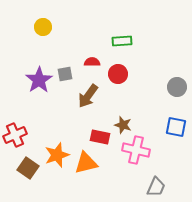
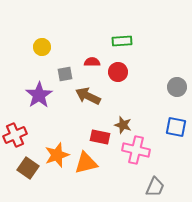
yellow circle: moved 1 px left, 20 px down
red circle: moved 2 px up
purple star: moved 15 px down
brown arrow: rotated 80 degrees clockwise
gray trapezoid: moved 1 px left
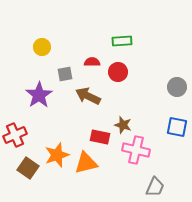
blue square: moved 1 px right
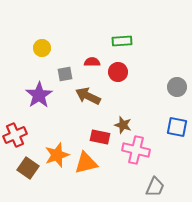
yellow circle: moved 1 px down
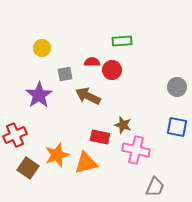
red circle: moved 6 px left, 2 px up
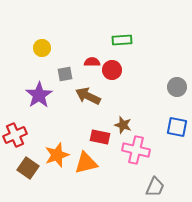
green rectangle: moved 1 px up
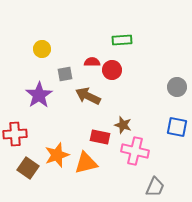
yellow circle: moved 1 px down
red cross: moved 1 px up; rotated 20 degrees clockwise
pink cross: moved 1 px left, 1 px down
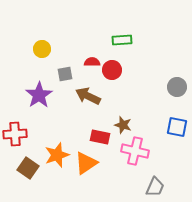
orange triangle: rotated 20 degrees counterclockwise
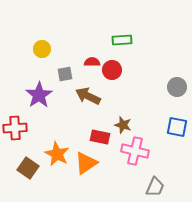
red cross: moved 6 px up
orange star: moved 1 px up; rotated 25 degrees counterclockwise
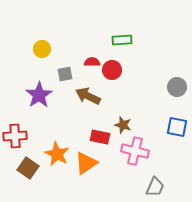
red cross: moved 8 px down
